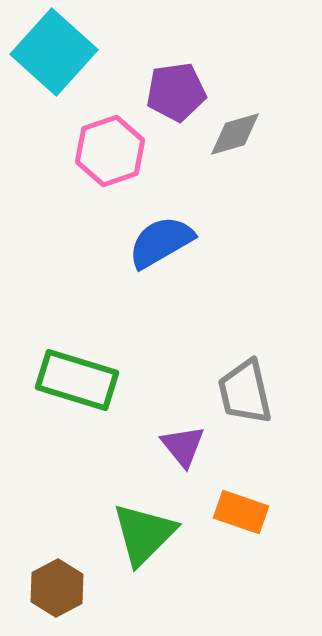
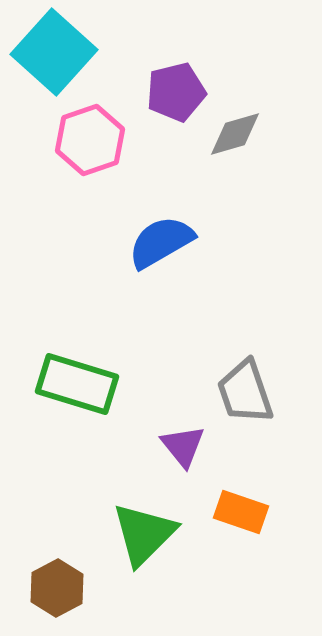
purple pentagon: rotated 6 degrees counterclockwise
pink hexagon: moved 20 px left, 11 px up
green rectangle: moved 4 px down
gray trapezoid: rotated 6 degrees counterclockwise
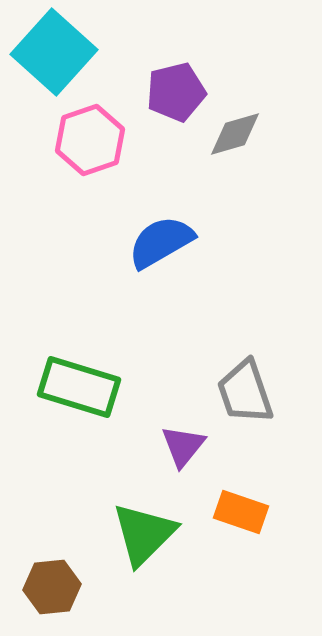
green rectangle: moved 2 px right, 3 px down
purple triangle: rotated 18 degrees clockwise
brown hexagon: moved 5 px left, 1 px up; rotated 22 degrees clockwise
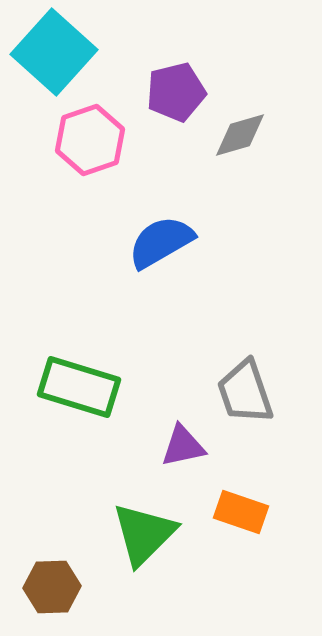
gray diamond: moved 5 px right, 1 px down
purple triangle: rotated 39 degrees clockwise
brown hexagon: rotated 4 degrees clockwise
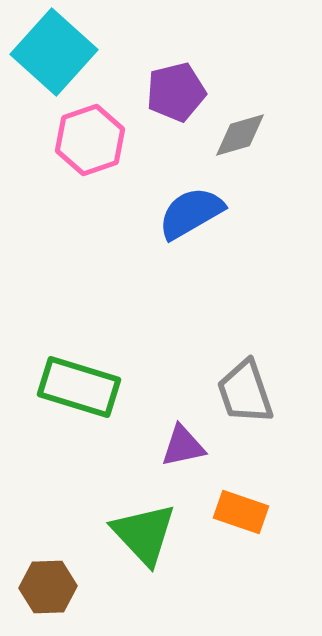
blue semicircle: moved 30 px right, 29 px up
green triangle: rotated 28 degrees counterclockwise
brown hexagon: moved 4 px left
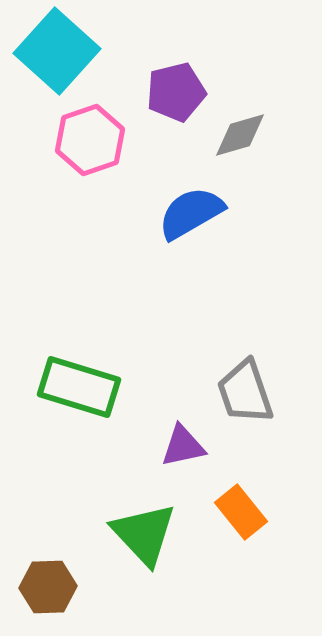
cyan square: moved 3 px right, 1 px up
orange rectangle: rotated 32 degrees clockwise
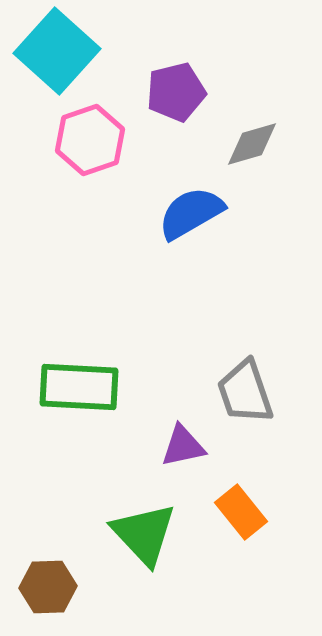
gray diamond: moved 12 px right, 9 px down
green rectangle: rotated 14 degrees counterclockwise
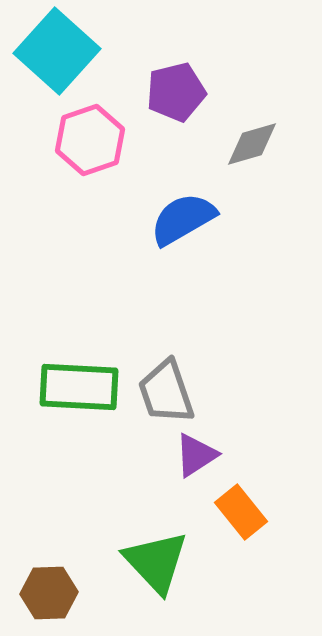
blue semicircle: moved 8 px left, 6 px down
gray trapezoid: moved 79 px left
purple triangle: moved 13 px right, 9 px down; rotated 21 degrees counterclockwise
green triangle: moved 12 px right, 28 px down
brown hexagon: moved 1 px right, 6 px down
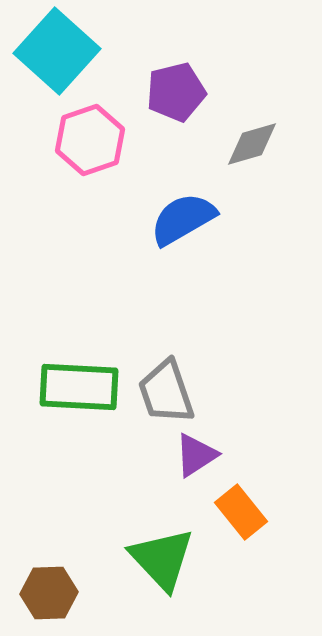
green triangle: moved 6 px right, 3 px up
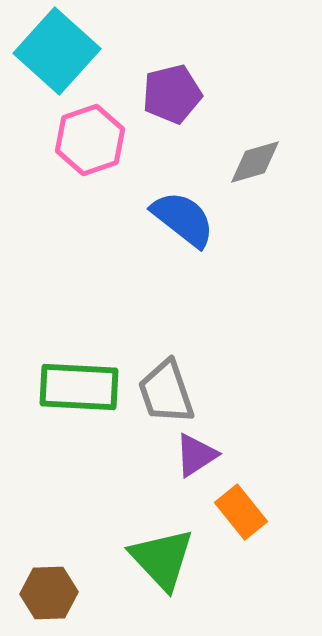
purple pentagon: moved 4 px left, 2 px down
gray diamond: moved 3 px right, 18 px down
blue semicircle: rotated 68 degrees clockwise
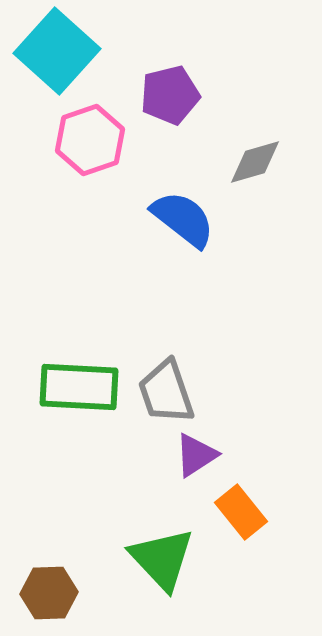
purple pentagon: moved 2 px left, 1 px down
